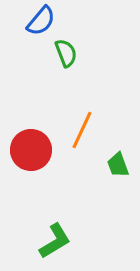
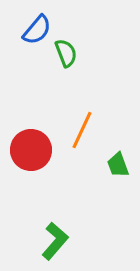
blue semicircle: moved 4 px left, 9 px down
green L-shape: rotated 18 degrees counterclockwise
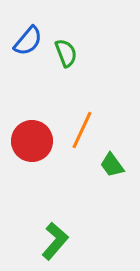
blue semicircle: moved 9 px left, 11 px down
red circle: moved 1 px right, 9 px up
green trapezoid: moved 6 px left; rotated 16 degrees counterclockwise
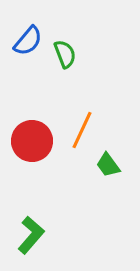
green semicircle: moved 1 px left, 1 px down
green trapezoid: moved 4 px left
green L-shape: moved 24 px left, 6 px up
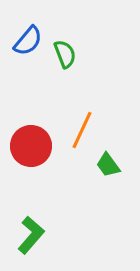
red circle: moved 1 px left, 5 px down
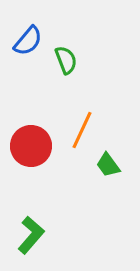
green semicircle: moved 1 px right, 6 px down
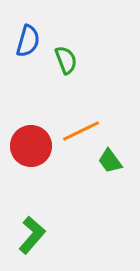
blue semicircle: rotated 24 degrees counterclockwise
orange line: moved 1 px left, 1 px down; rotated 39 degrees clockwise
green trapezoid: moved 2 px right, 4 px up
green L-shape: moved 1 px right
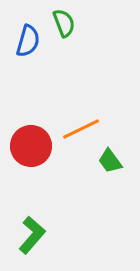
green semicircle: moved 2 px left, 37 px up
orange line: moved 2 px up
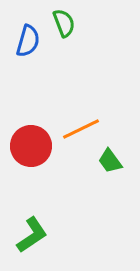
green L-shape: rotated 15 degrees clockwise
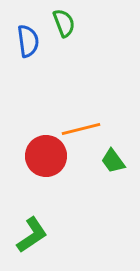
blue semicircle: rotated 24 degrees counterclockwise
orange line: rotated 12 degrees clockwise
red circle: moved 15 px right, 10 px down
green trapezoid: moved 3 px right
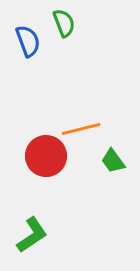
blue semicircle: rotated 12 degrees counterclockwise
